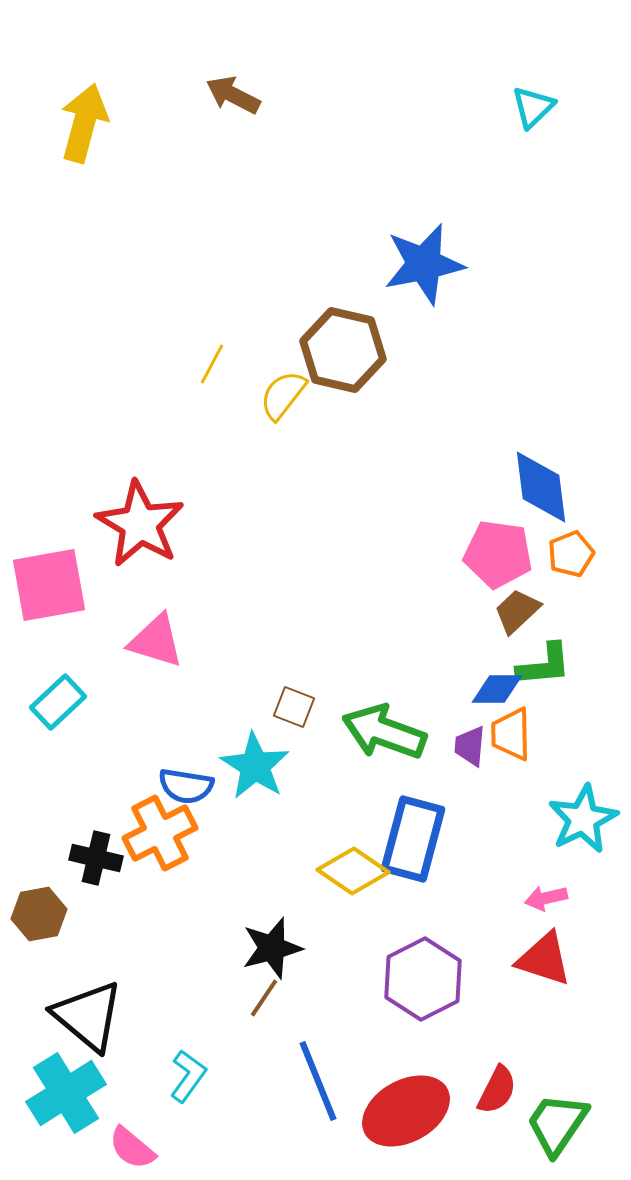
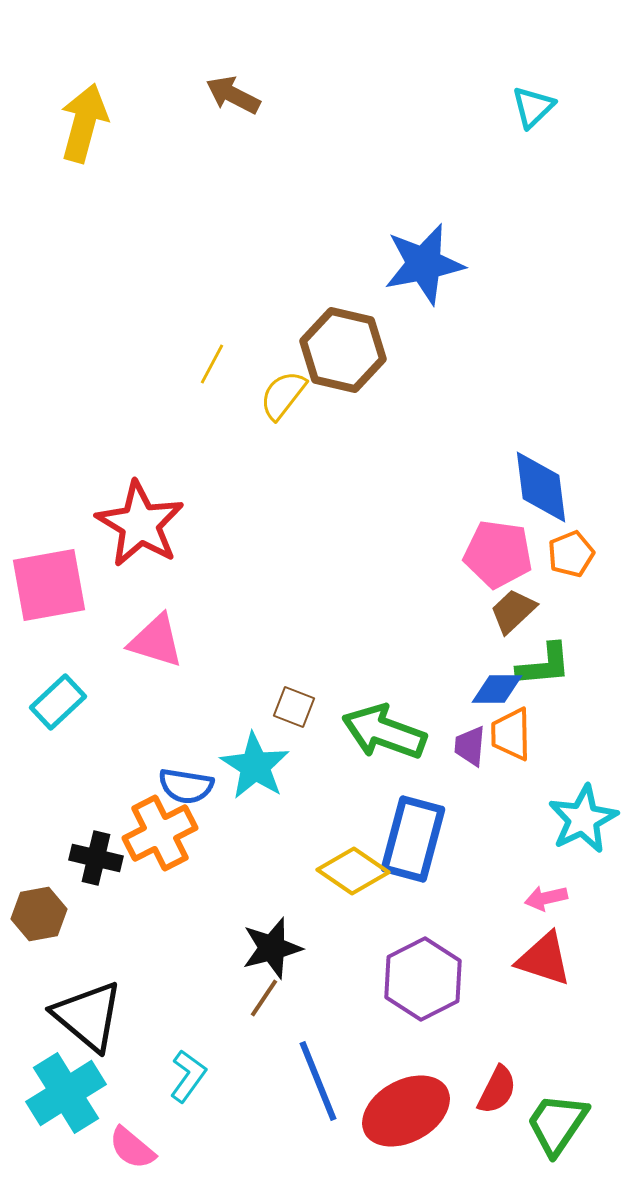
brown trapezoid at (517, 611): moved 4 px left
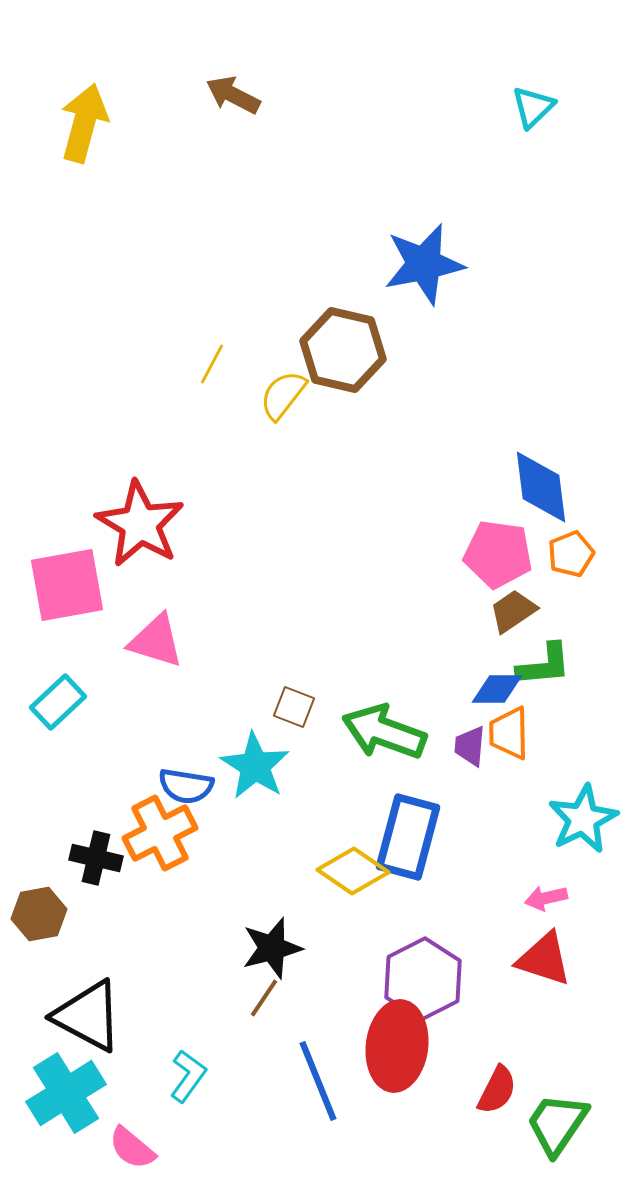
pink square at (49, 585): moved 18 px right
brown trapezoid at (513, 611): rotated 9 degrees clockwise
orange trapezoid at (511, 734): moved 2 px left, 1 px up
blue rectangle at (413, 839): moved 5 px left, 2 px up
black triangle at (88, 1016): rotated 12 degrees counterclockwise
red ellipse at (406, 1111): moved 9 px left, 65 px up; rotated 54 degrees counterclockwise
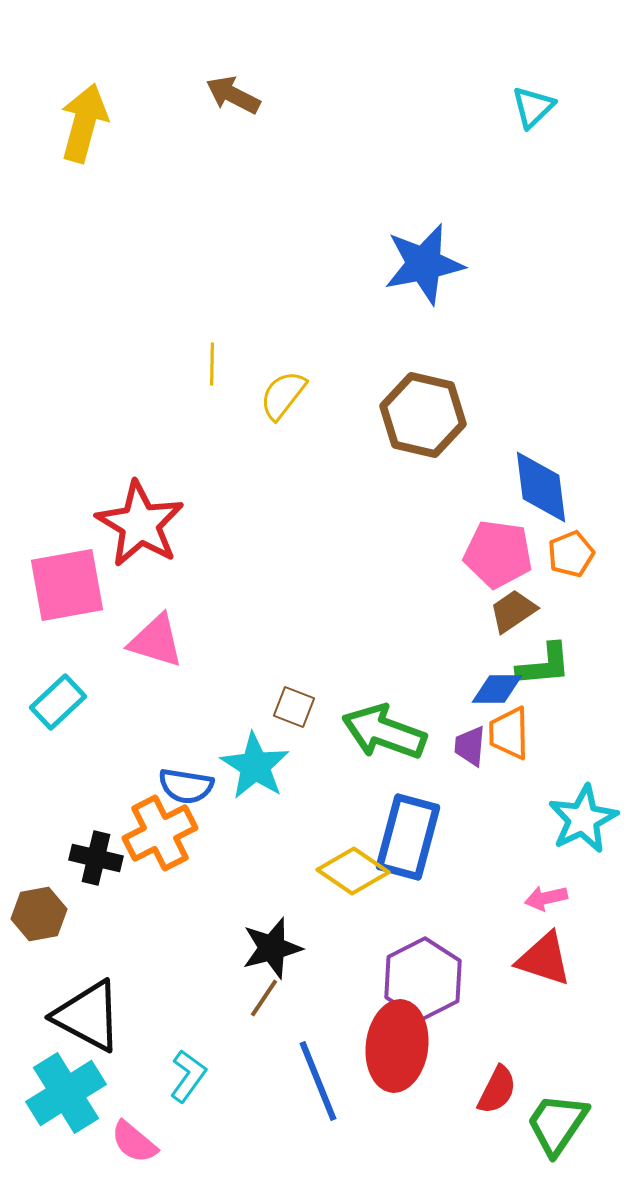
brown hexagon at (343, 350): moved 80 px right, 65 px down
yellow line at (212, 364): rotated 27 degrees counterclockwise
pink semicircle at (132, 1148): moved 2 px right, 6 px up
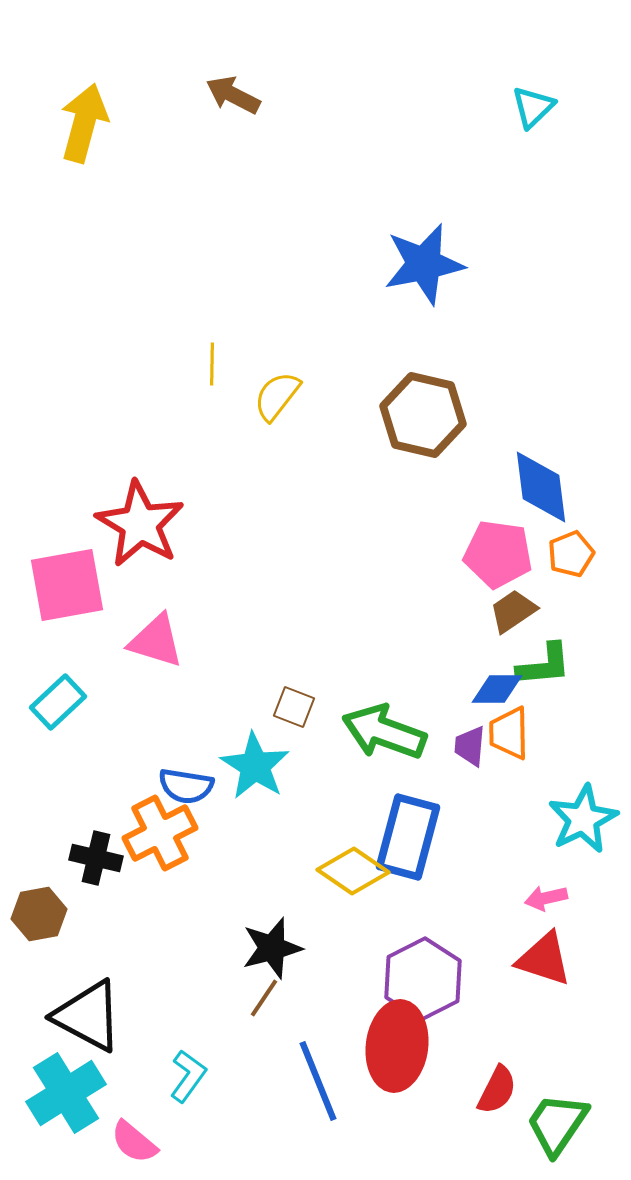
yellow semicircle at (283, 395): moved 6 px left, 1 px down
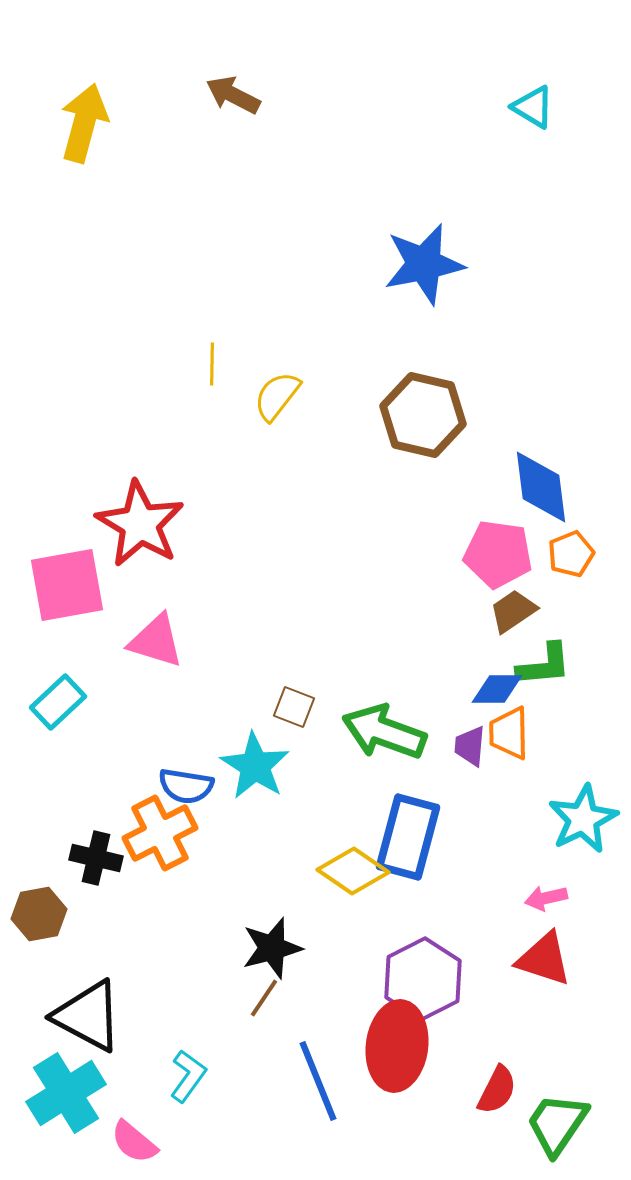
cyan triangle at (533, 107): rotated 45 degrees counterclockwise
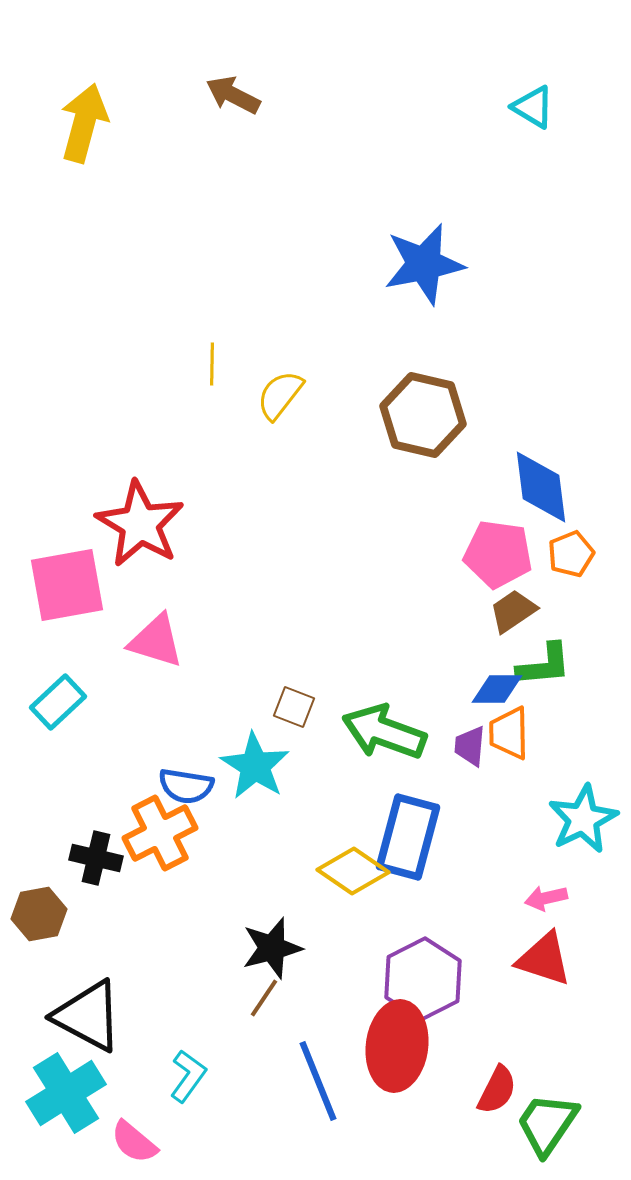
yellow semicircle at (277, 396): moved 3 px right, 1 px up
green trapezoid at (557, 1124): moved 10 px left
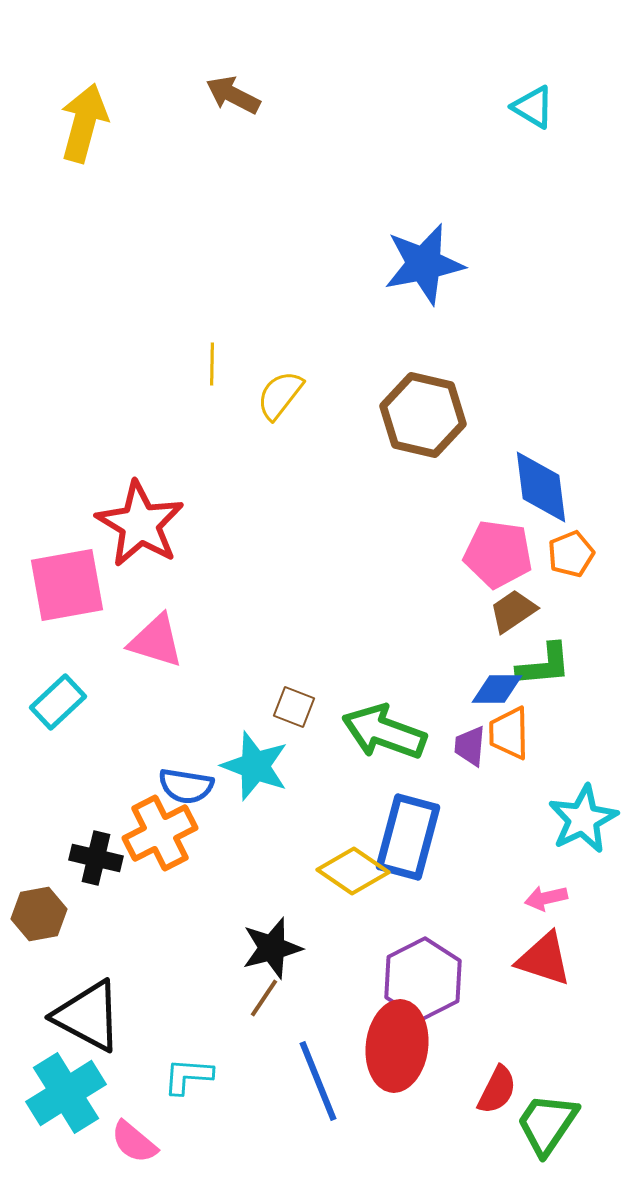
cyan star at (255, 766): rotated 12 degrees counterclockwise
cyan L-shape at (188, 1076): rotated 122 degrees counterclockwise
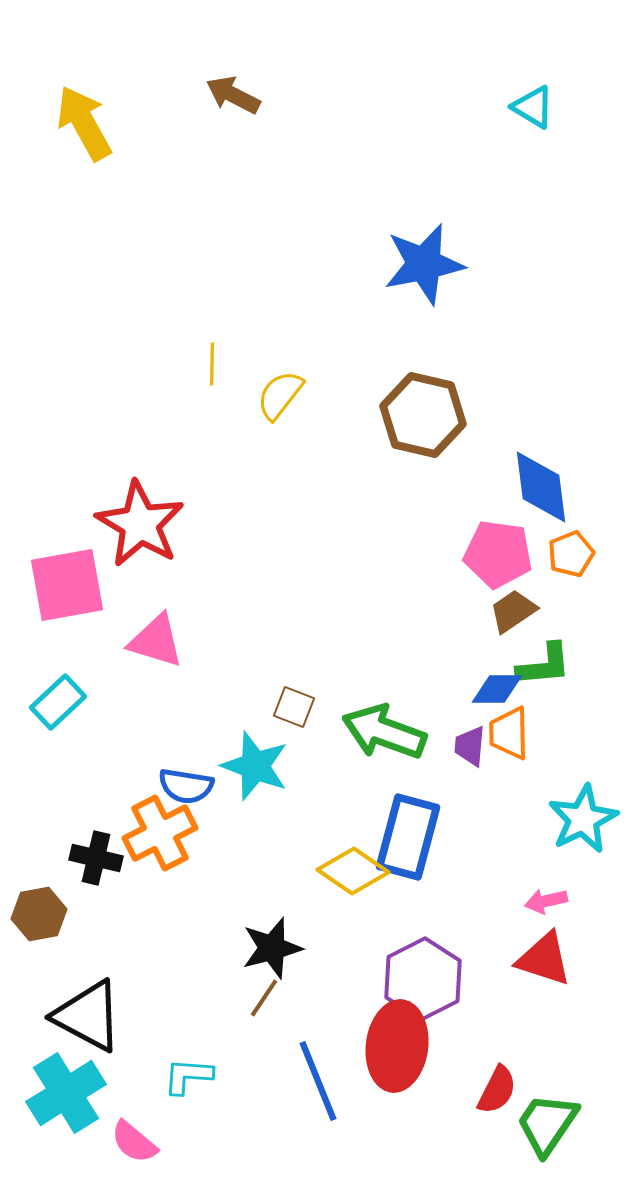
yellow arrow at (84, 123): rotated 44 degrees counterclockwise
pink arrow at (546, 898): moved 3 px down
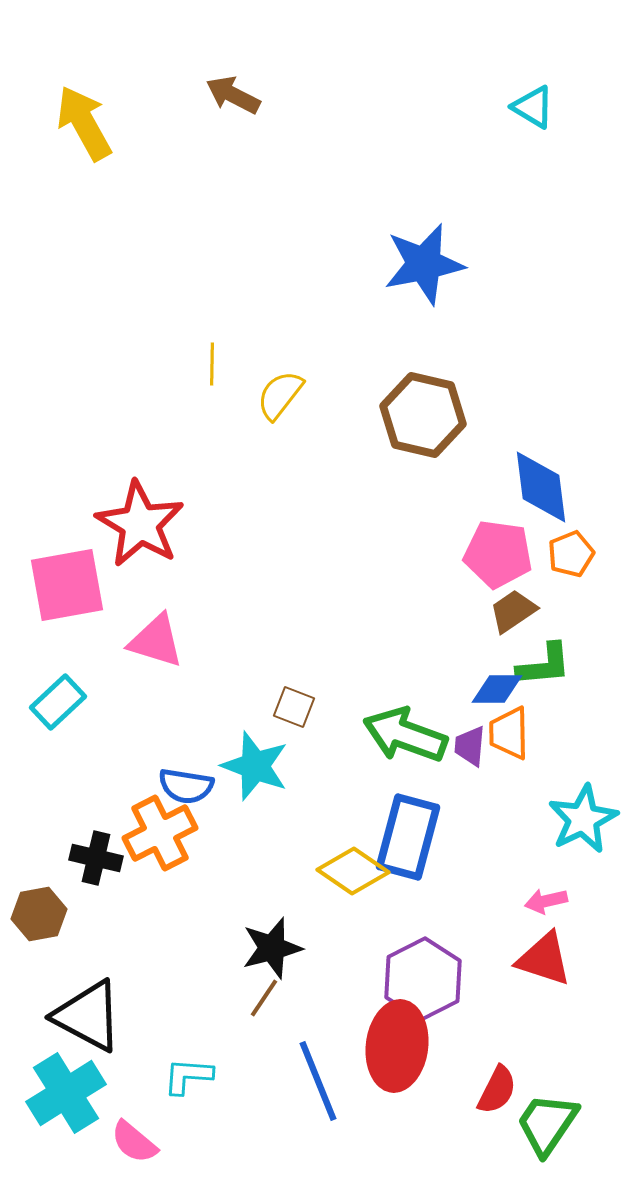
green arrow at (384, 732): moved 21 px right, 3 px down
